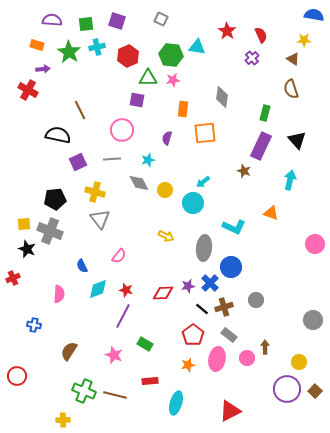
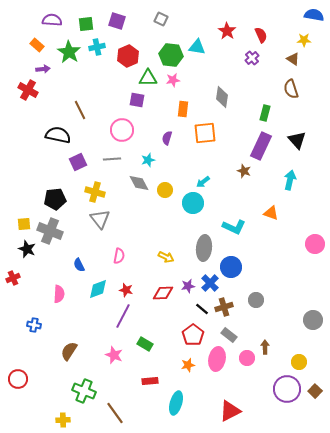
orange rectangle at (37, 45): rotated 24 degrees clockwise
yellow arrow at (166, 236): moved 21 px down
pink semicircle at (119, 256): rotated 28 degrees counterclockwise
blue semicircle at (82, 266): moved 3 px left, 1 px up
red circle at (17, 376): moved 1 px right, 3 px down
brown line at (115, 395): moved 18 px down; rotated 40 degrees clockwise
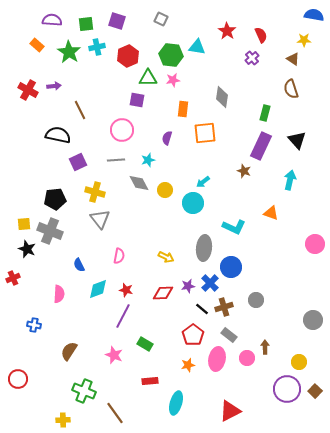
purple arrow at (43, 69): moved 11 px right, 17 px down
gray line at (112, 159): moved 4 px right, 1 px down
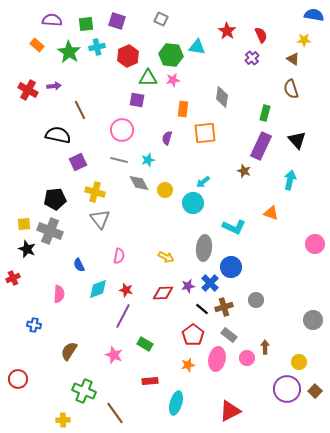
gray line at (116, 160): moved 3 px right; rotated 18 degrees clockwise
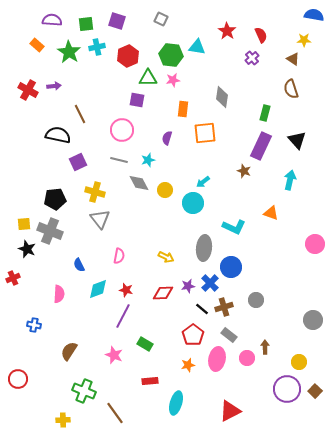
brown line at (80, 110): moved 4 px down
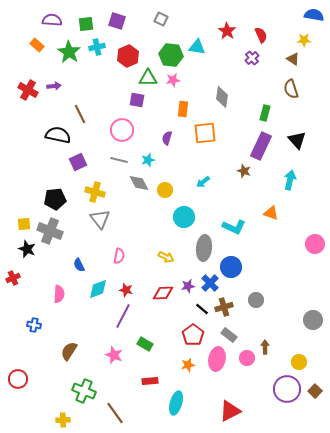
cyan circle at (193, 203): moved 9 px left, 14 px down
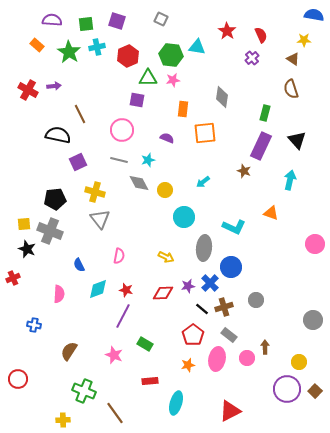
purple semicircle at (167, 138): rotated 96 degrees clockwise
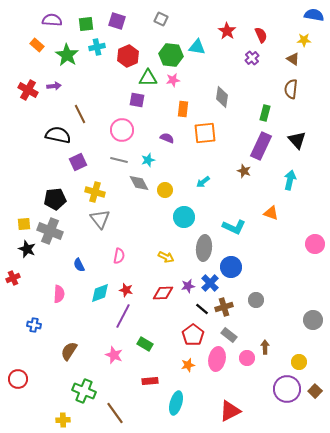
green star at (69, 52): moved 2 px left, 3 px down
brown semicircle at (291, 89): rotated 24 degrees clockwise
cyan diamond at (98, 289): moved 2 px right, 4 px down
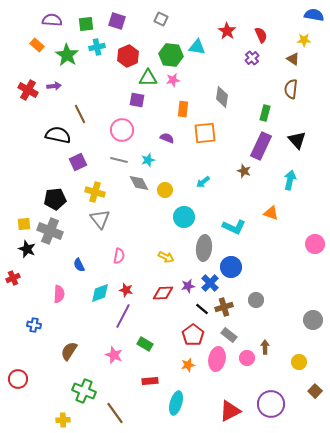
purple circle at (287, 389): moved 16 px left, 15 px down
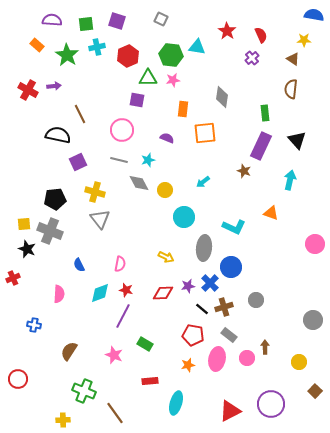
green rectangle at (265, 113): rotated 21 degrees counterclockwise
pink semicircle at (119, 256): moved 1 px right, 8 px down
red pentagon at (193, 335): rotated 25 degrees counterclockwise
